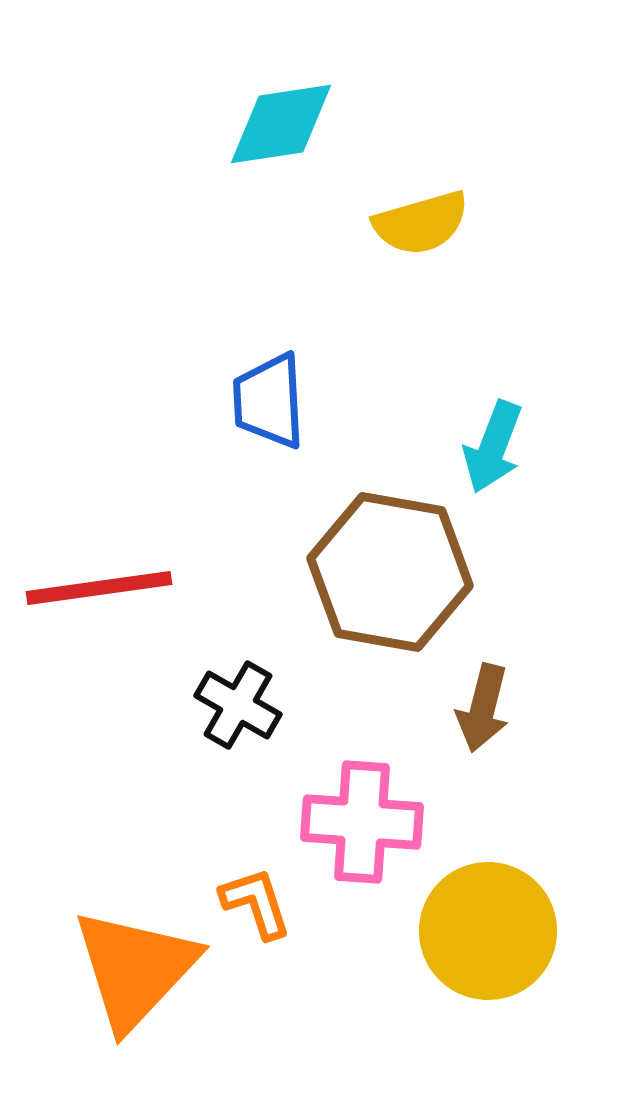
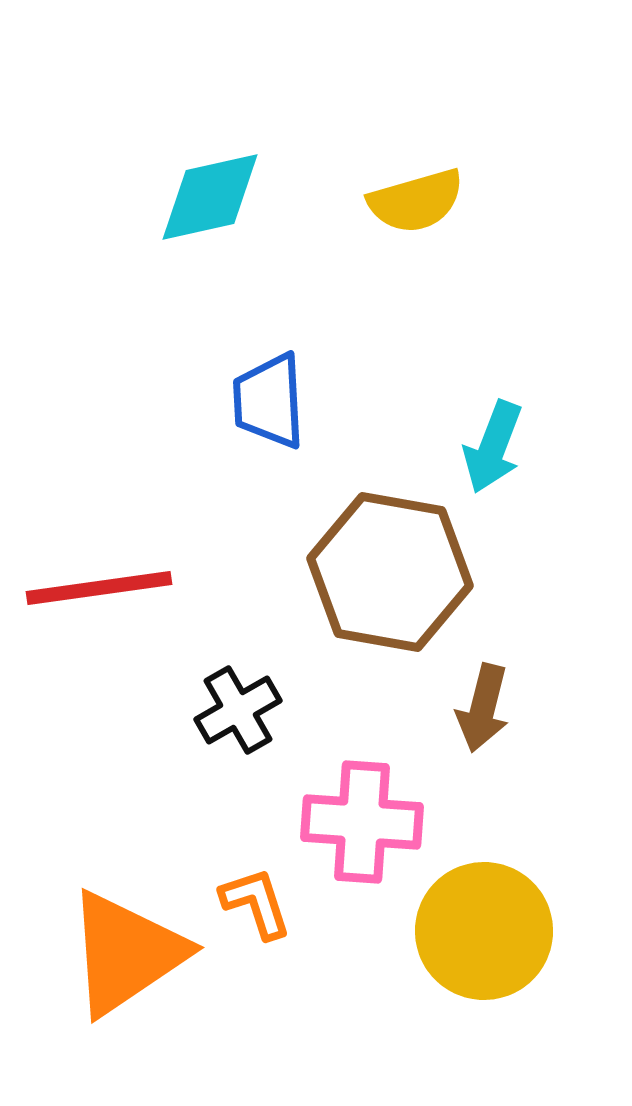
cyan diamond: moved 71 px left, 73 px down; rotated 4 degrees counterclockwise
yellow semicircle: moved 5 px left, 22 px up
black cross: moved 5 px down; rotated 30 degrees clockwise
yellow circle: moved 4 px left
orange triangle: moved 9 px left, 16 px up; rotated 13 degrees clockwise
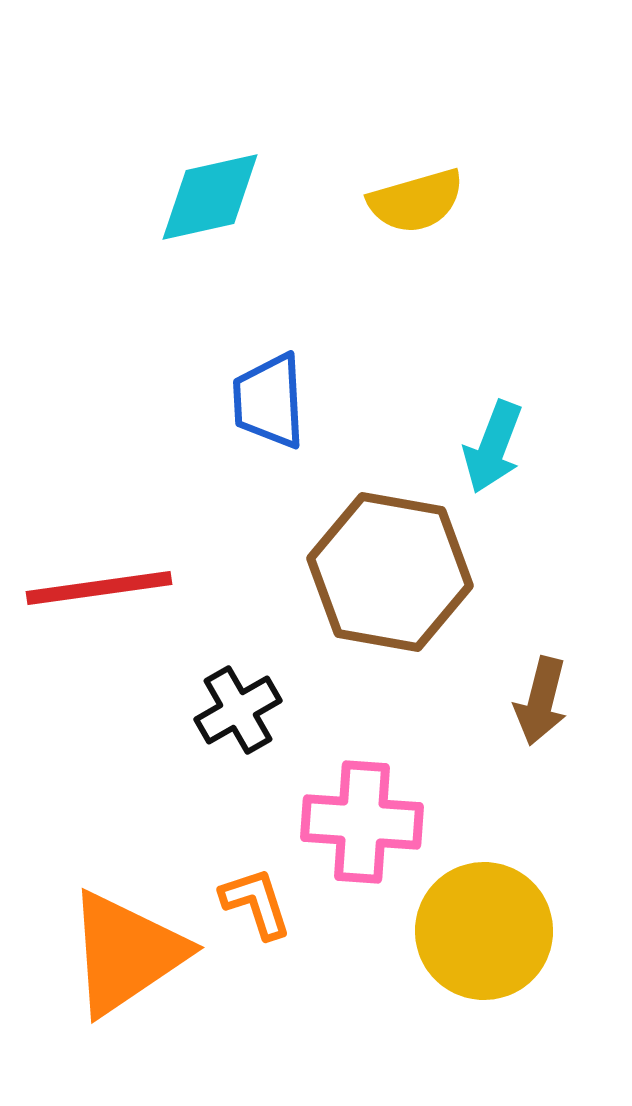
brown arrow: moved 58 px right, 7 px up
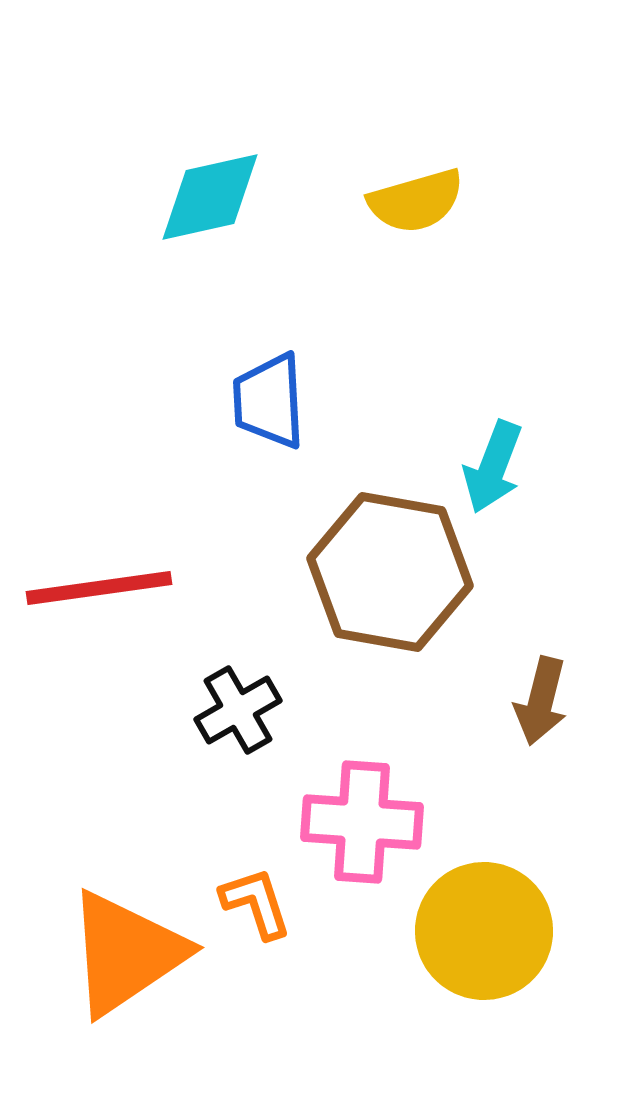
cyan arrow: moved 20 px down
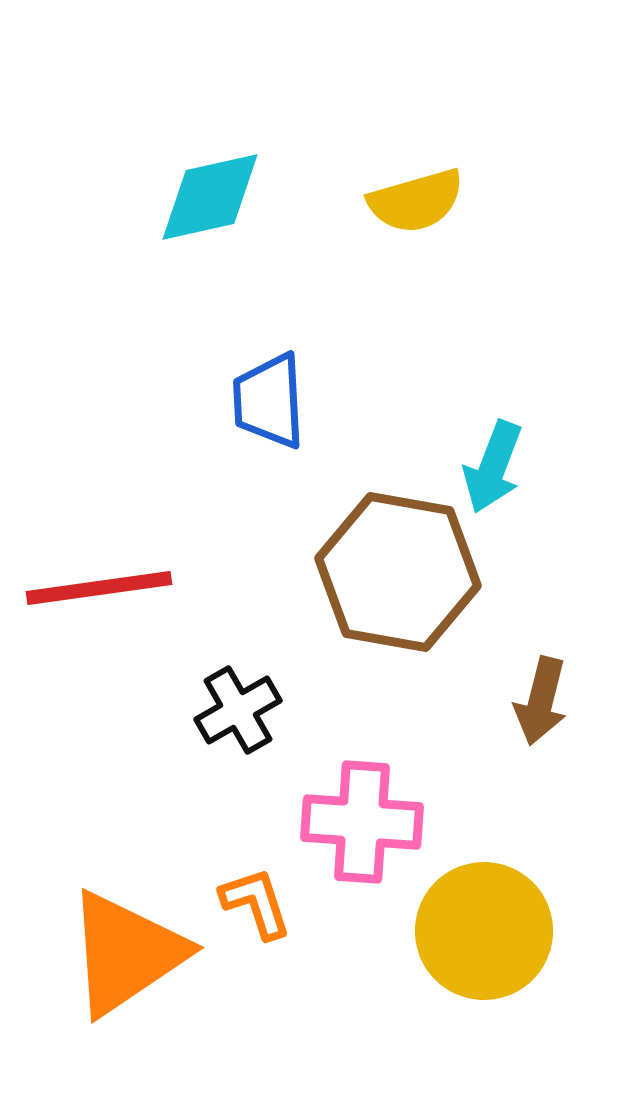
brown hexagon: moved 8 px right
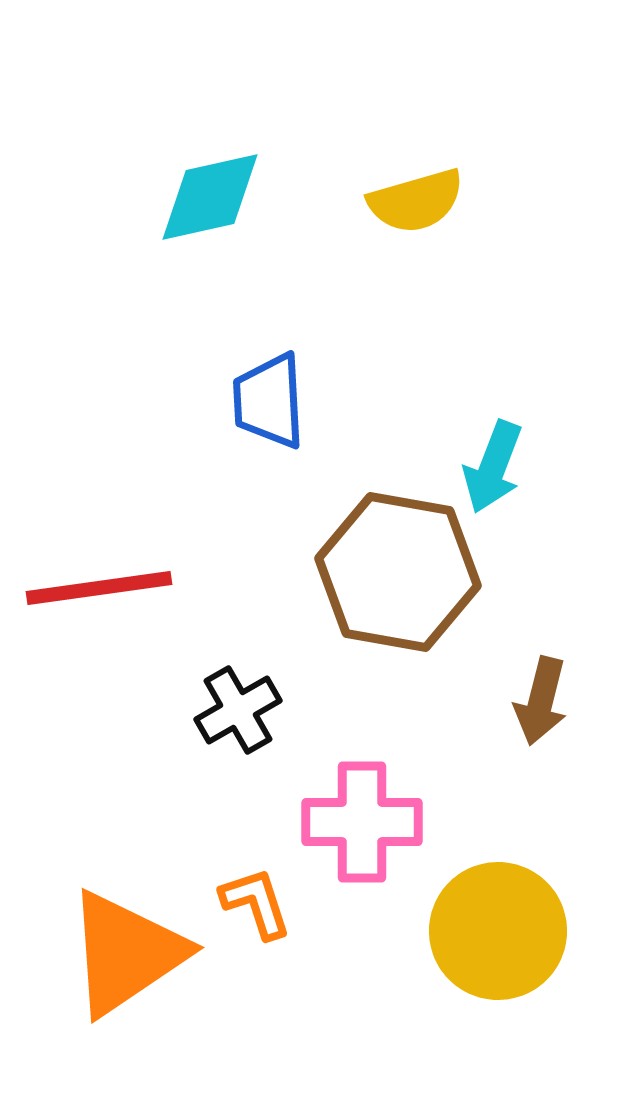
pink cross: rotated 4 degrees counterclockwise
yellow circle: moved 14 px right
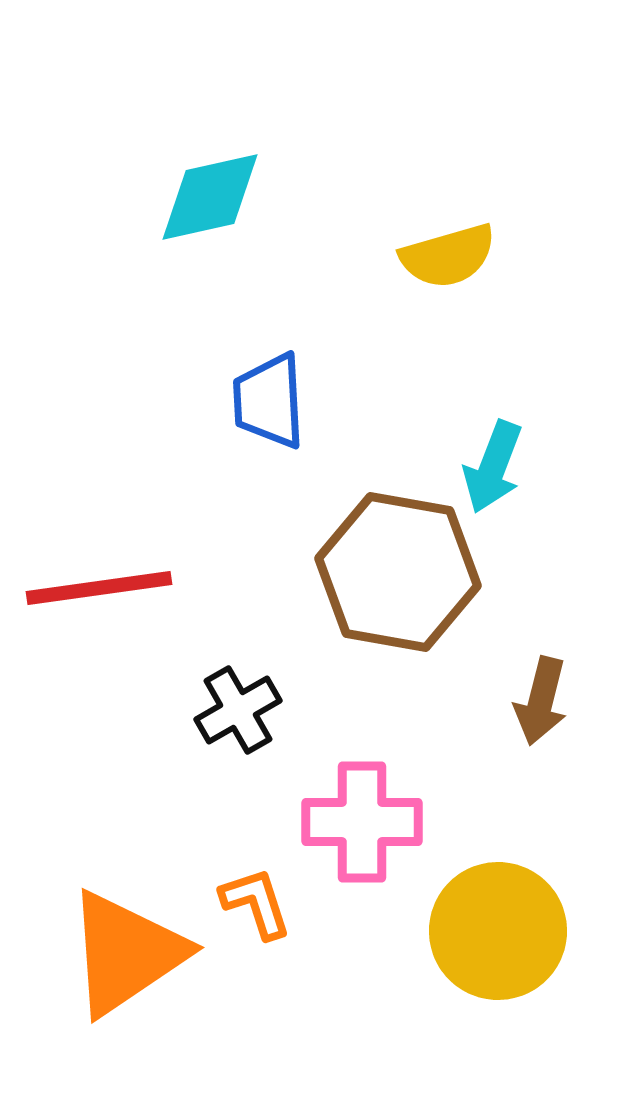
yellow semicircle: moved 32 px right, 55 px down
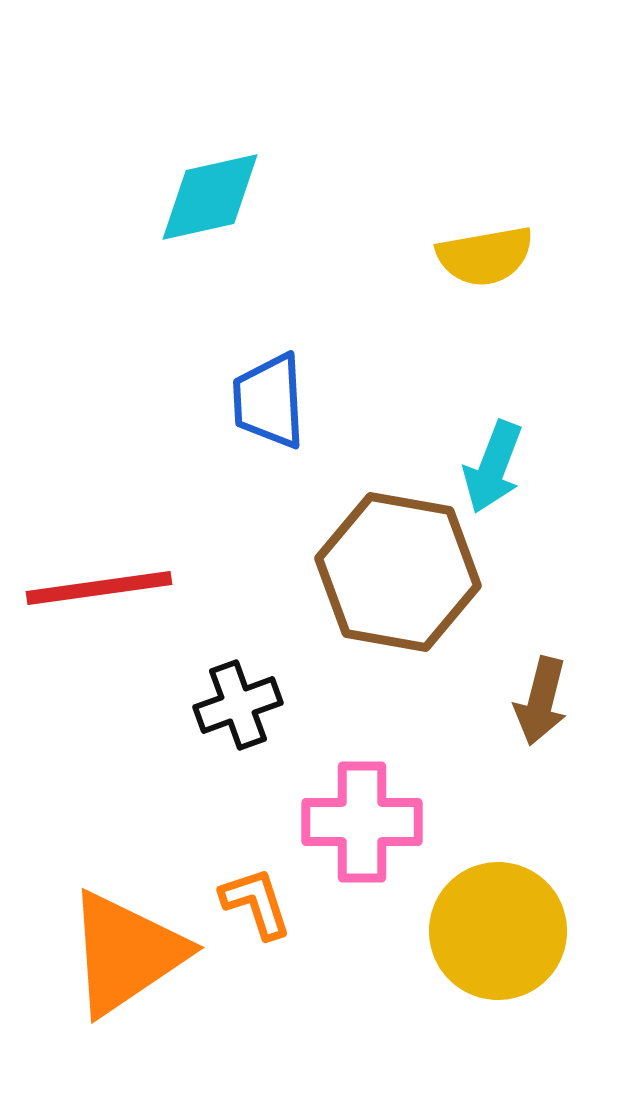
yellow semicircle: moved 37 px right; rotated 6 degrees clockwise
black cross: moved 5 px up; rotated 10 degrees clockwise
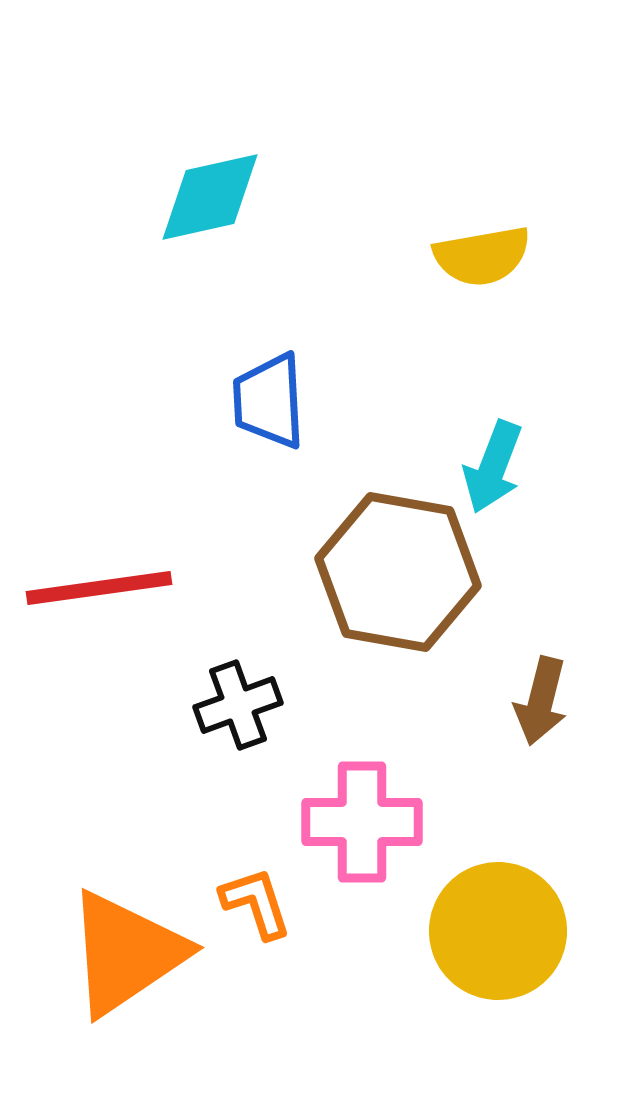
yellow semicircle: moved 3 px left
